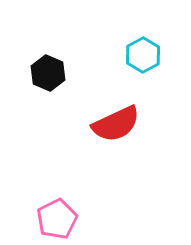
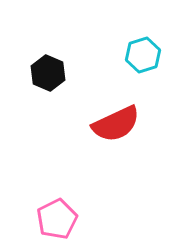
cyan hexagon: rotated 12 degrees clockwise
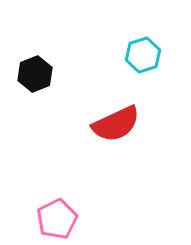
black hexagon: moved 13 px left, 1 px down; rotated 16 degrees clockwise
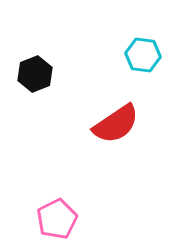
cyan hexagon: rotated 24 degrees clockwise
red semicircle: rotated 9 degrees counterclockwise
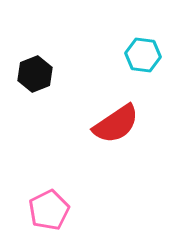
pink pentagon: moved 8 px left, 9 px up
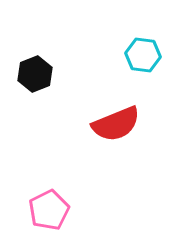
red semicircle: rotated 12 degrees clockwise
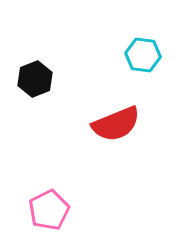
black hexagon: moved 5 px down
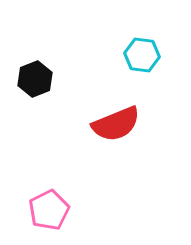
cyan hexagon: moved 1 px left
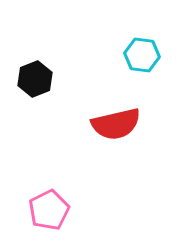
red semicircle: rotated 9 degrees clockwise
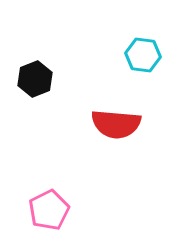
cyan hexagon: moved 1 px right
red semicircle: rotated 18 degrees clockwise
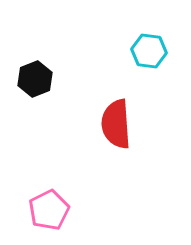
cyan hexagon: moved 6 px right, 4 px up
red semicircle: rotated 81 degrees clockwise
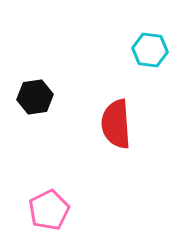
cyan hexagon: moved 1 px right, 1 px up
black hexagon: moved 18 px down; rotated 12 degrees clockwise
